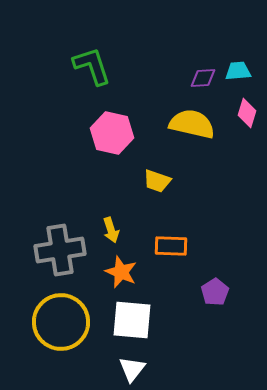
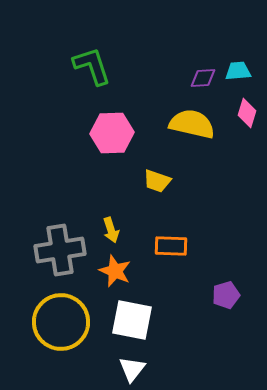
pink hexagon: rotated 15 degrees counterclockwise
orange star: moved 6 px left, 1 px up
purple pentagon: moved 11 px right, 3 px down; rotated 16 degrees clockwise
white square: rotated 6 degrees clockwise
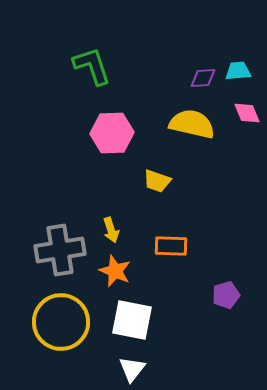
pink diamond: rotated 40 degrees counterclockwise
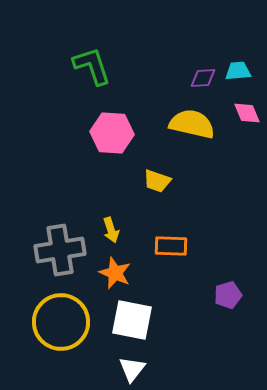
pink hexagon: rotated 6 degrees clockwise
orange star: moved 2 px down
purple pentagon: moved 2 px right
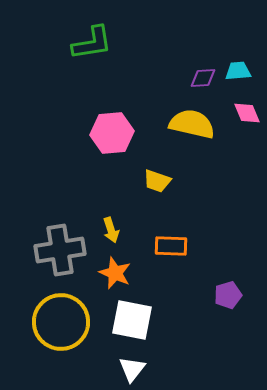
green L-shape: moved 23 px up; rotated 99 degrees clockwise
pink hexagon: rotated 9 degrees counterclockwise
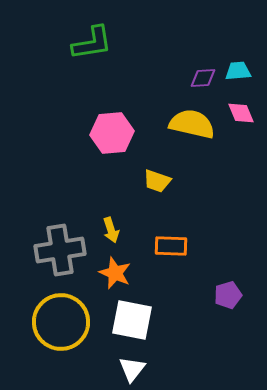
pink diamond: moved 6 px left
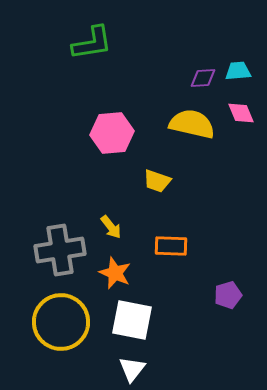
yellow arrow: moved 3 px up; rotated 20 degrees counterclockwise
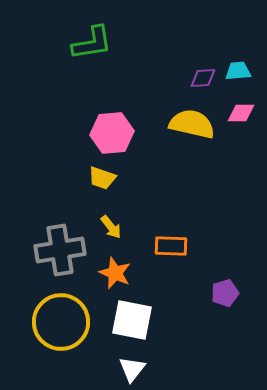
pink diamond: rotated 68 degrees counterclockwise
yellow trapezoid: moved 55 px left, 3 px up
purple pentagon: moved 3 px left, 2 px up
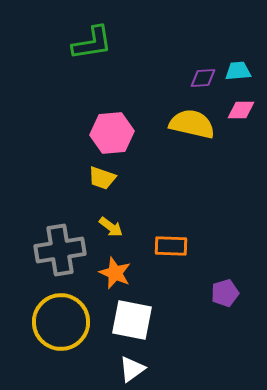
pink diamond: moved 3 px up
yellow arrow: rotated 15 degrees counterclockwise
white triangle: rotated 16 degrees clockwise
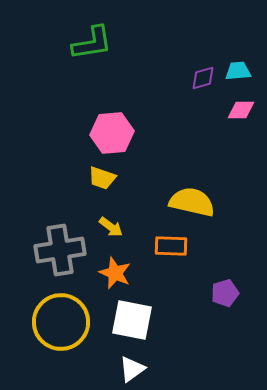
purple diamond: rotated 12 degrees counterclockwise
yellow semicircle: moved 78 px down
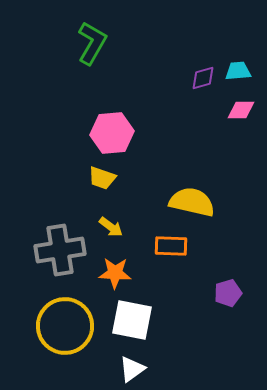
green L-shape: rotated 51 degrees counterclockwise
orange star: rotated 20 degrees counterclockwise
purple pentagon: moved 3 px right
yellow circle: moved 4 px right, 4 px down
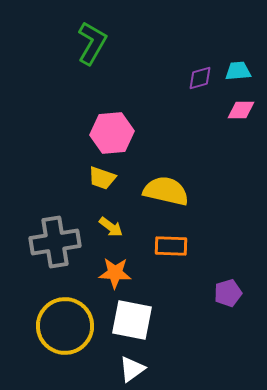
purple diamond: moved 3 px left
yellow semicircle: moved 26 px left, 11 px up
gray cross: moved 5 px left, 8 px up
